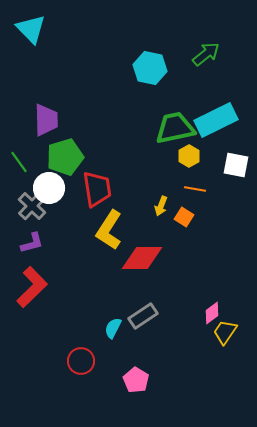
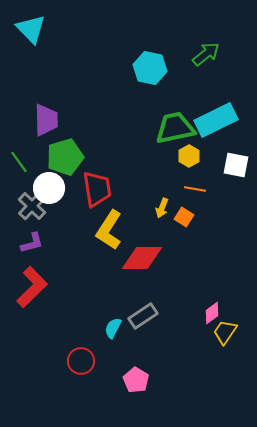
yellow arrow: moved 1 px right, 2 px down
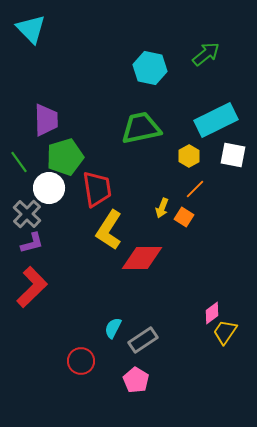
green trapezoid: moved 34 px left
white square: moved 3 px left, 10 px up
orange line: rotated 55 degrees counterclockwise
gray cross: moved 5 px left, 8 px down
gray rectangle: moved 24 px down
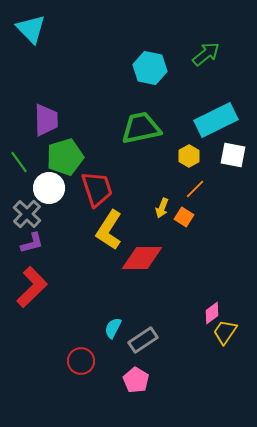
red trapezoid: rotated 9 degrees counterclockwise
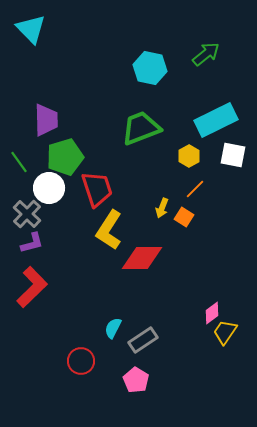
green trapezoid: rotated 9 degrees counterclockwise
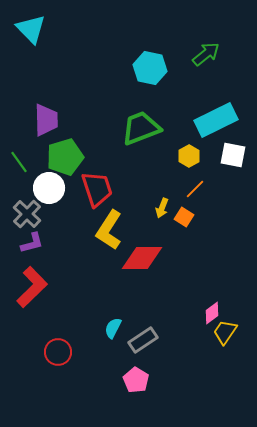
red circle: moved 23 px left, 9 px up
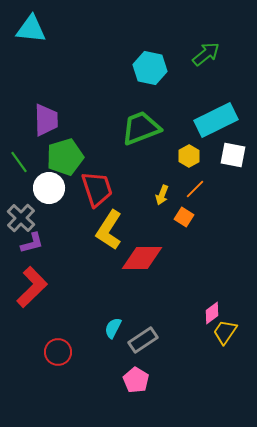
cyan triangle: rotated 40 degrees counterclockwise
yellow arrow: moved 13 px up
gray cross: moved 6 px left, 4 px down
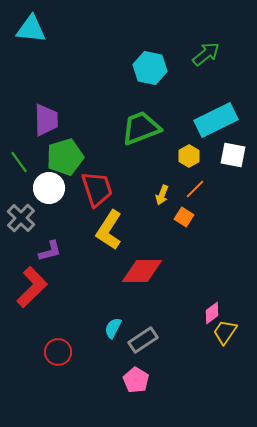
purple L-shape: moved 18 px right, 8 px down
red diamond: moved 13 px down
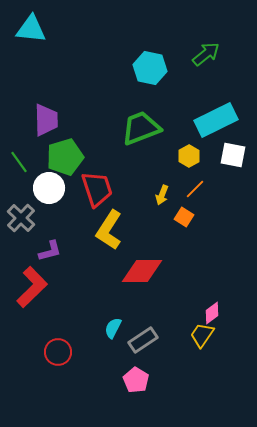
yellow trapezoid: moved 23 px left, 3 px down
